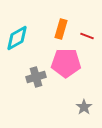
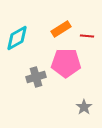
orange rectangle: rotated 42 degrees clockwise
red line: rotated 16 degrees counterclockwise
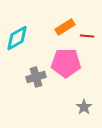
orange rectangle: moved 4 px right, 2 px up
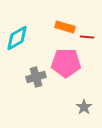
orange rectangle: rotated 48 degrees clockwise
red line: moved 1 px down
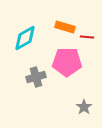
cyan diamond: moved 8 px right
pink pentagon: moved 1 px right, 1 px up
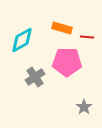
orange rectangle: moved 3 px left, 1 px down
cyan diamond: moved 3 px left, 2 px down
gray cross: moved 1 px left; rotated 18 degrees counterclockwise
